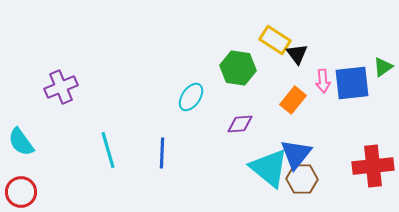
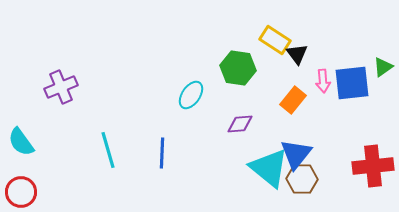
cyan ellipse: moved 2 px up
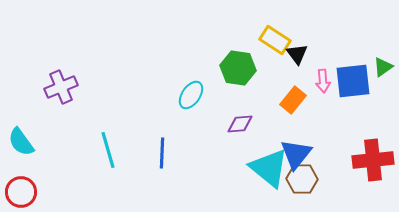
blue square: moved 1 px right, 2 px up
red cross: moved 6 px up
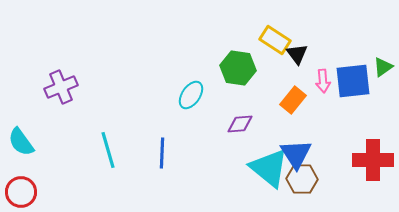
blue triangle: rotated 12 degrees counterclockwise
red cross: rotated 6 degrees clockwise
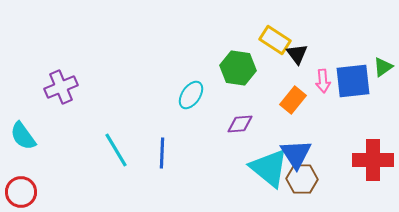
cyan semicircle: moved 2 px right, 6 px up
cyan line: moved 8 px right; rotated 15 degrees counterclockwise
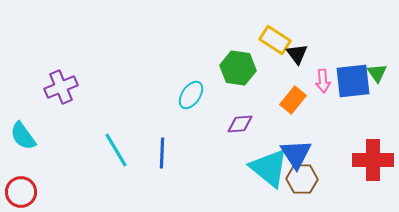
green triangle: moved 6 px left, 6 px down; rotated 30 degrees counterclockwise
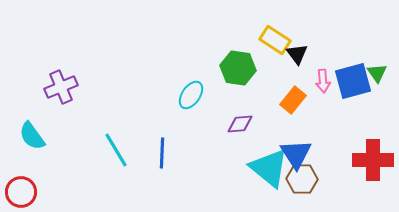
blue square: rotated 9 degrees counterclockwise
cyan semicircle: moved 9 px right
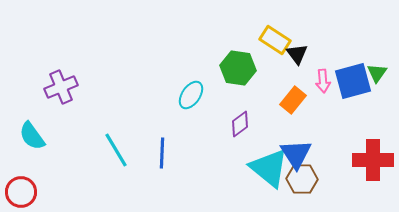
green triangle: rotated 10 degrees clockwise
purple diamond: rotated 32 degrees counterclockwise
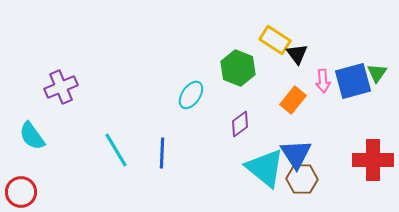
green hexagon: rotated 12 degrees clockwise
cyan triangle: moved 4 px left
